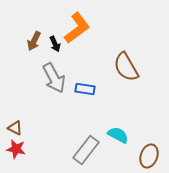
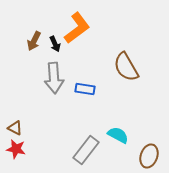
gray arrow: rotated 24 degrees clockwise
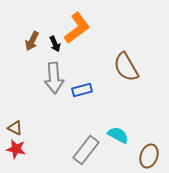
brown arrow: moved 2 px left
blue rectangle: moved 3 px left, 1 px down; rotated 24 degrees counterclockwise
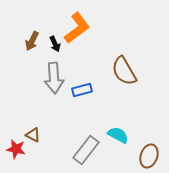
brown semicircle: moved 2 px left, 4 px down
brown triangle: moved 18 px right, 7 px down
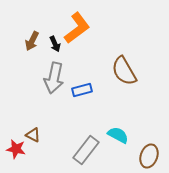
gray arrow: rotated 16 degrees clockwise
